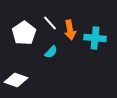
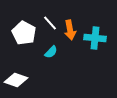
white pentagon: rotated 10 degrees counterclockwise
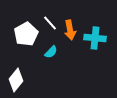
white pentagon: moved 2 px right, 1 px down; rotated 15 degrees clockwise
white diamond: rotated 70 degrees counterclockwise
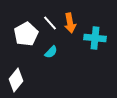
orange arrow: moved 7 px up
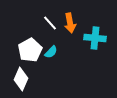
white pentagon: moved 4 px right, 16 px down
white diamond: moved 5 px right, 1 px up; rotated 15 degrees counterclockwise
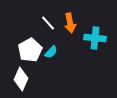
white line: moved 2 px left
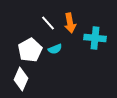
cyan semicircle: moved 4 px right, 3 px up; rotated 24 degrees clockwise
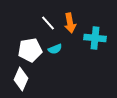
white pentagon: rotated 20 degrees clockwise
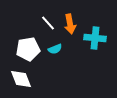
orange arrow: moved 1 px down
white pentagon: moved 2 px left, 1 px up
white diamond: rotated 45 degrees counterclockwise
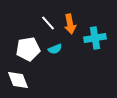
cyan cross: rotated 15 degrees counterclockwise
white diamond: moved 3 px left, 1 px down
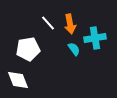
cyan semicircle: moved 19 px right; rotated 104 degrees counterclockwise
